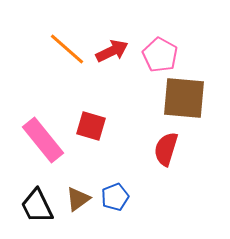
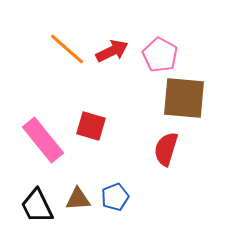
brown triangle: rotated 32 degrees clockwise
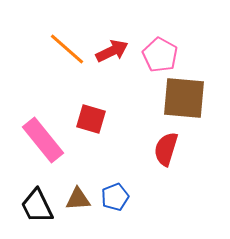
red square: moved 7 px up
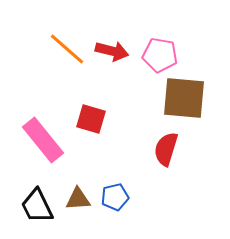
red arrow: rotated 40 degrees clockwise
pink pentagon: rotated 20 degrees counterclockwise
blue pentagon: rotated 8 degrees clockwise
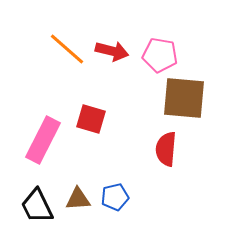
pink rectangle: rotated 66 degrees clockwise
red semicircle: rotated 12 degrees counterclockwise
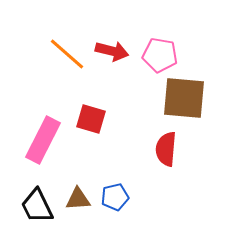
orange line: moved 5 px down
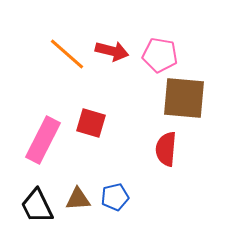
red square: moved 4 px down
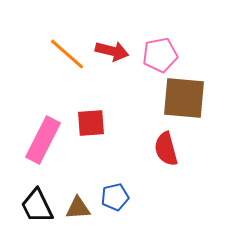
pink pentagon: rotated 20 degrees counterclockwise
red square: rotated 20 degrees counterclockwise
red semicircle: rotated 20 degrees counterclockwise
brown triangle: moved 9 px down
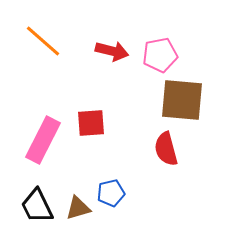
orange line: moved 24 px left, 13 px up
brown square: moved 2 px left, 2 px down
blue pentagon: moved 4 px left, 4 px up
brown triangle: rotated 12 degrees counterclockwise
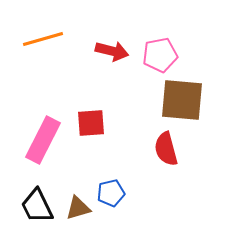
orange line: moved 2 px up; rotated 57 degrees counterclockwise
